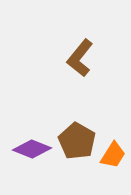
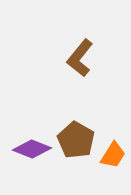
brown pentagon: moved 1 px left, 1 px up
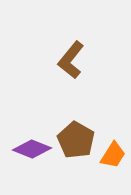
brown L-shape: moved 9 px left, 2 px down
